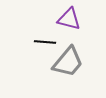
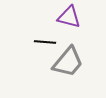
purple triangle: moved 2 px up
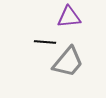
purple triangle: rotated 20 degrees counterclockwise
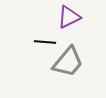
purple triangle: rotated 20 degrees counterclockwise
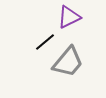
black line: rotated 45 degrees counterclockwise
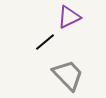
gray trapezoid: moved 13 px down; rotated 84 degrees counterclockwise
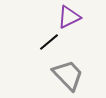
black line: moved 4 px right
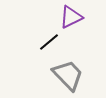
purple triangle: moved 2 px right
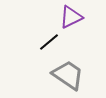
gray trapezoid: rotated 12 degrees counterclockwise
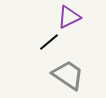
purple triangle: moved 2 px left
